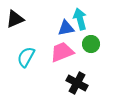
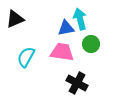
pink trapezoid: rotated 30 degrees clockwise
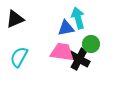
cyan arrow: moved 2 px left, 1 px up
cyan semicircle: moved 7 px left
black cross: moved 2 px right, 24 px up
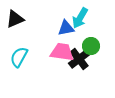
cyan arrow: moved 2 px right; rotated 135 degrees counterclockwise
green circle: moved 2 px down
black cross: rotated 25 degrees clockwise
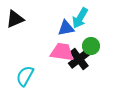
cyan semicircle: moved 6 px right, 19 px down
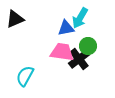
green circle: moved 3 px left
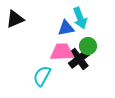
cyan arrow: rotated 50 degrees counterclockwise
pink trapezoid: rotated 10 degrees counterclockwise
cyan semicircle: moved 17 px right
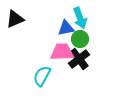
green circle: moved 8 px left, 7 px up
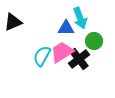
black triangle: moved 2 px left, 3 px down
blue triangle: rotated 12 degrees clockwise
green circle: moved 14 px right, 2 px down
pink trapezoid: rotated 30 degrees counterclockwise
cyan semicircle: moved 20 px up
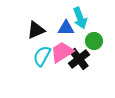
black triangle: moved 23 px right, 8 px down
